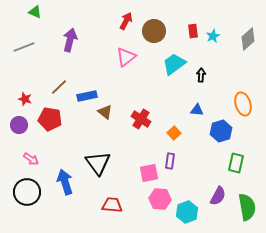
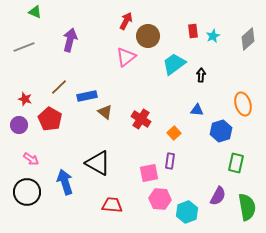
brown circle: moved 6 px left, 5 px down
red pentagon: rotated 20 degrees clockwise
black triangle: rotated 24 degrees counterclockwise
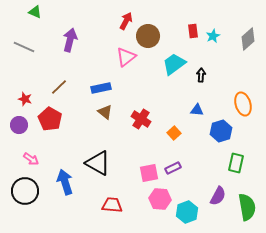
gray line: rotated 45 degrees clockwise
blue rectangle: moved 14 px right, 8 px up
purple rectangle: moved 3 px right, 7 px down; rotated 56 degrees clockwise
black circle: moved 2 px left, 1 px up
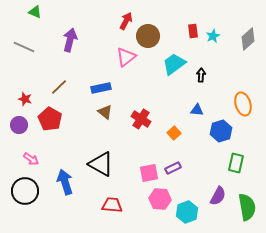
black triangle: moved 3 px right, 1 px down
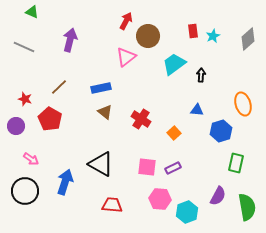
green triangle: moved 3 px left
purple circle: moved 3 px left, 1 px down
pink square: moved 2 px left, 6 px up; rotated 18 degrees clockwise
blue arrow: rotated 35 degrees clockwise
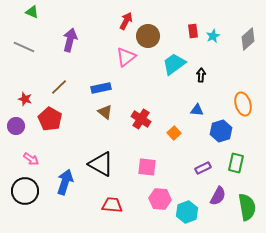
purple rectangle: moved 30 px right
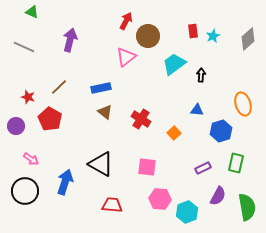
red star: moved 3 px right, 2 px up
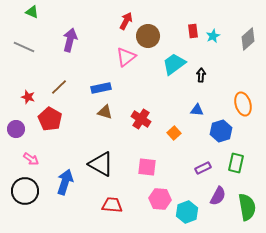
brown triangle: rotated 21 degrees counterclockwise
purple circle: moved 3 px down
